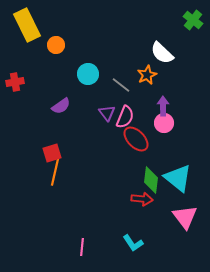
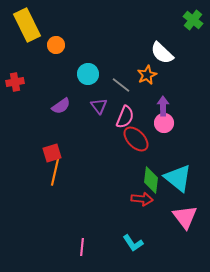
purple triangle: moved 8 px left, 7 px up
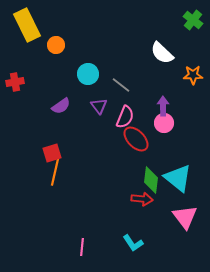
orange star: moved 46 px right; rotated 24 degrees clockwise
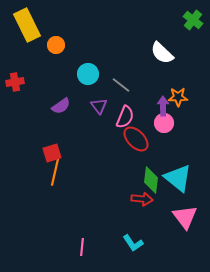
orange star: moved 15 px left, 22 px down
